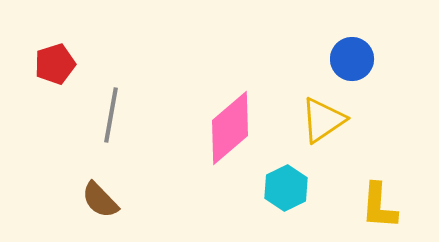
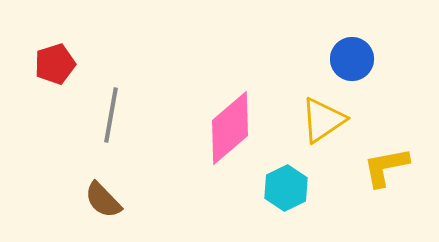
brown semicircle: moved 3 px right
yellow L-shape: moved 7 px right, 39 px up; rotated 75 degrees clockwise
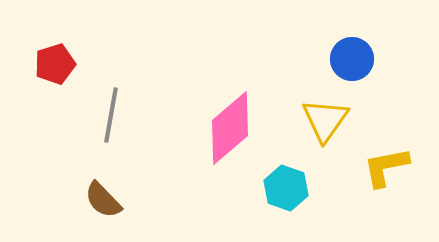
yellow triangle: moved 2 px right; rotated 21 degrees counterclockwise
cyan hexagon: rotated 15 degrees counterclockwise
